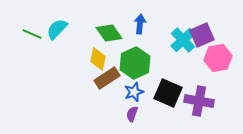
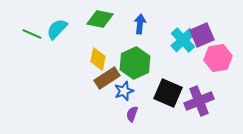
green diamond: moved 9 px left, 14 px up; rotated 44 degrees counterclockwise
blue star: moved 10 px left, 1 px up
purple cross: rotated 32 degrees counterclockwise
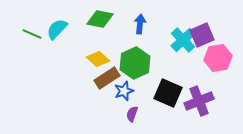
yellow diamond: rotated 60 degrees counterclockwise
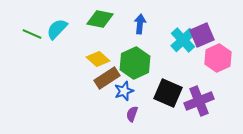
pink hexagon: rotated 16 degrees counterclockwise
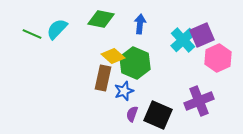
green diamond: moved 1 px right
yellow diamond: moved 15 px right, 3 px up
green hexagon: rotated 12 degrees counterclockwise
brown rectangle: moved 4 px left; rotated 45 degrees counterclockwise
black square: moved 10 px left, 22 px down
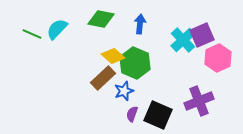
brown rectangle: rotated 35 degrees clockwise
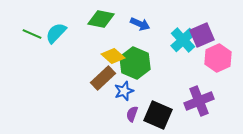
blue arrow: rotated 108 degrees clockwise
cyan semicircle: moved 1 px left, 4 px down
